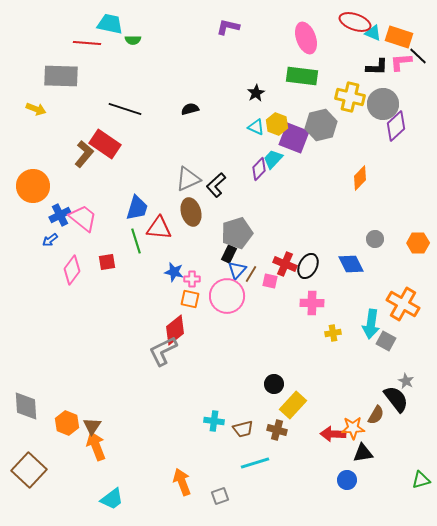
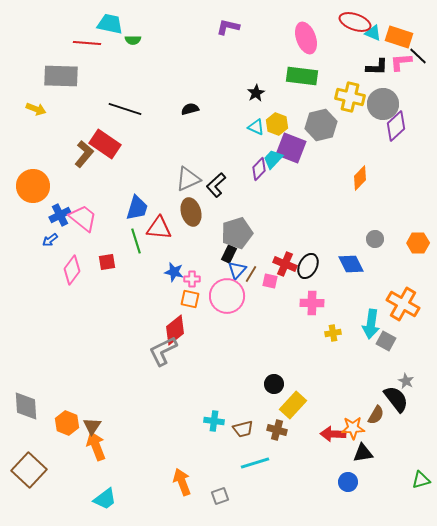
purple square at (294, 138): moved 3 px left, 10 px down
blue circle at (347, 480): moved 1 px right, 2 px down
cyan trapezoid at (112, 499): moved 7 px left
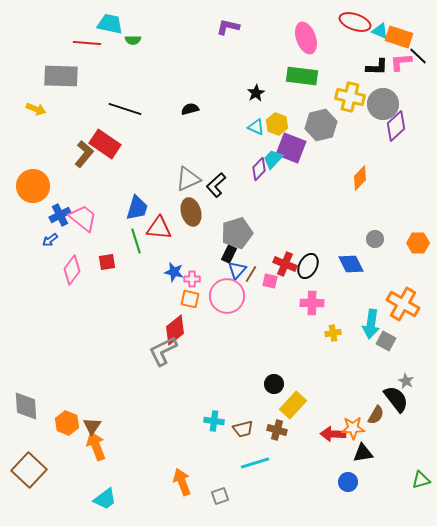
cyan triangle at (373, 33): moved 7 px right, 2 px up
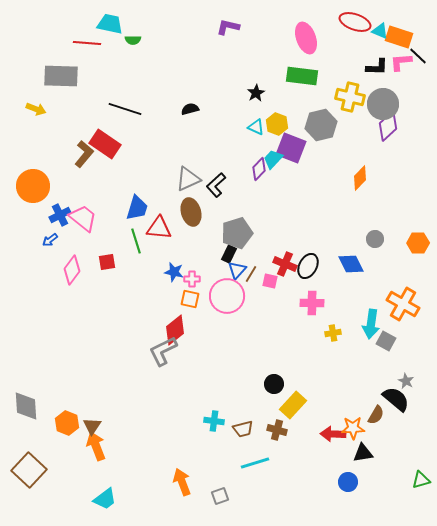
purple diamond at (396, 126): moved 8 px left
black semicircle at (396, 399): rotated 12 degrees counterclockwise
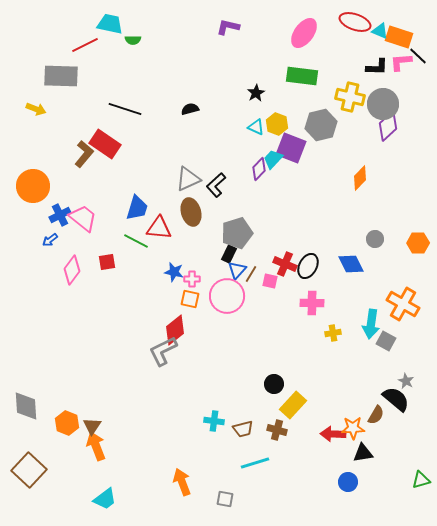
pink ellipse at (306, 38): moved 2 px left, 5 px up; rotated 56 degrees clockwise
red line at (87, 43): moved 2 px left, 2 px down; rotated 32 degrees counterclockwise
green line at (136, 241): rotated 45 degrees counterclockwise
gray square at (220, 496): moved 5 px right, 3 px down; rotated 30 degrees clockwise
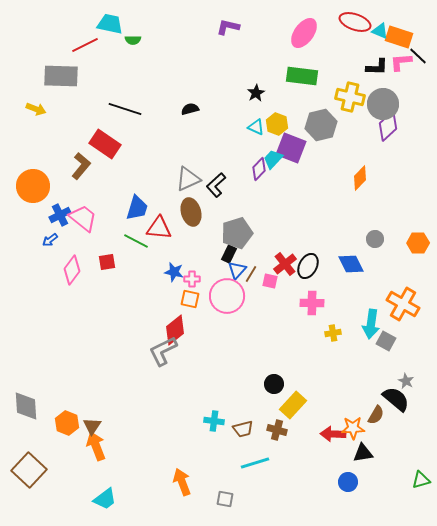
brown L-shape at (84, 154): moved 3 px left, 12 px down
red cross at (285, 264): rotated 30 degrees clockwise
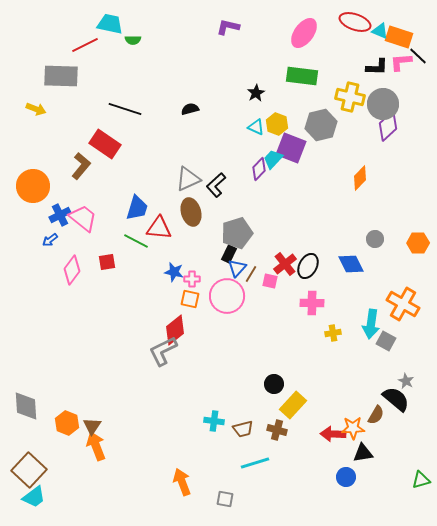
blue triangle at (237, 270): moved 2 px up
blue circle at (348, 482): moved 2 px left, 5 px up
cyan trapezoid at (105, 499): moved 71 px left, 2 px up
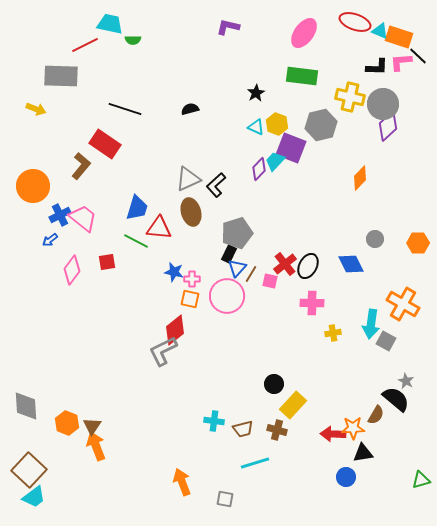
cyan trapezoid at (273, 159): moved 2 px right, 2 px down
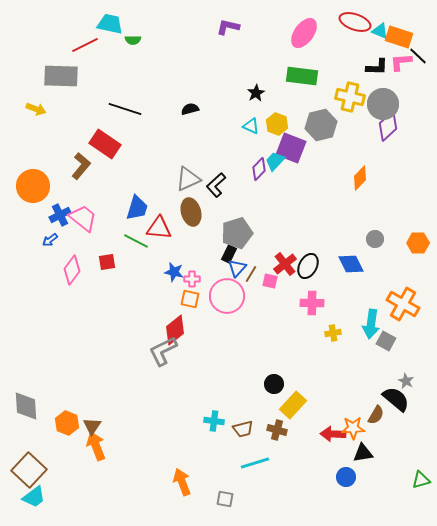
cyan triangle at (256, 127): moved 5 px left, 1 px up
